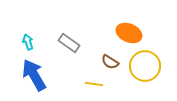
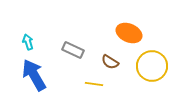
gray rectangle: moved 4 px right, 7 px down; rotated 10 degrees counterclockwise
yellow circle: moved 7 px right
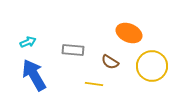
cyan arrow: rotated 84 degrees clockwise
gray rectangle: rotated 20 degrees counterclockwise
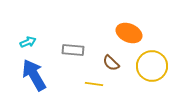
brown semicircle: moved 1 px right, 1 px down; rotated 12 degrees clockwise
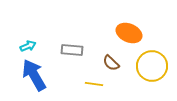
cyan arrow: moved 4 px down
gray rectangle: moved 1 px left
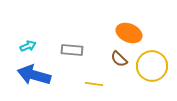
brown semicircle: moved 8 px right, 4 px up
blue arrow: rotated 44 degrees counterclockwise
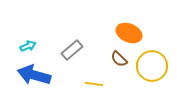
gray rectangle: rotated 45 degrees counterclockwise
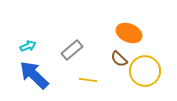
yellow circle: moved 7 px left, 5 px down
blue arrow: rotated 28 degrees clockwise
yellow line: moved 6 px left, 4 px up
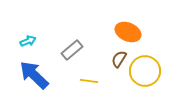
orange ellipse: moved 1 px left, 1 px up
cyan arrow: moved 5 px up
brown semicircle: rotated 78 degrees clockwise
yellow line: moved 1 px right, 1 px down
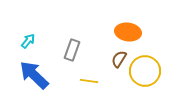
orange ellipse: rotated 15 degrees counterclockwise
cyan arrow: rotated 28 degrees counterclockwise
gray rectangle: rotated 30 degrees counterclockwise
